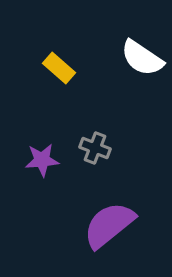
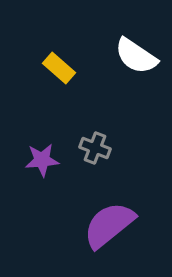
white semicircle: moved 6 px left, 2 px up
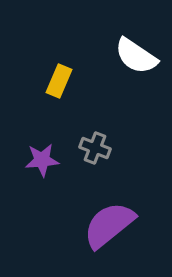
yellow rectangle: moved 13 px down; rotated 72 degrees clockwise
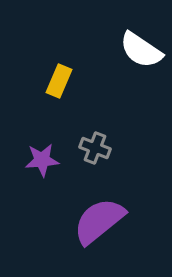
white semicircle: moved 5 px right, 6 px up
purple semicircle: moved 10 px left, 4 px up
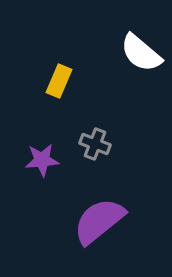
white semicircle: moved 3 px down; rotated 6 degrees clockwise
gray cross: moved 4 px up
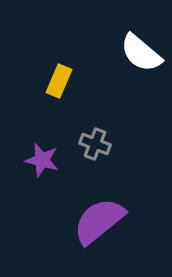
purple star: rotated 20 degrees clockwise
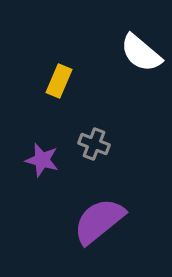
gray cross: moved 1 px left
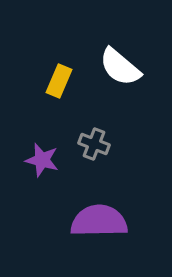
white semicircle: moved 21 px left, 14 px down
purple semicircle: rotated 38 degrees clockwise
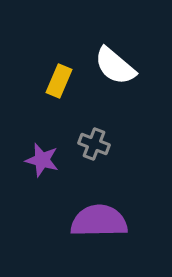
white semicircle: moved 5 px left, 1 px up
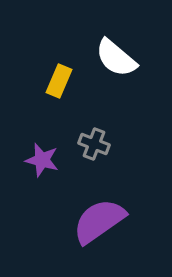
white semicircle: moved 1 px right, 8 px up
purple semicircle: rotated 34 degrees counterclockwise
